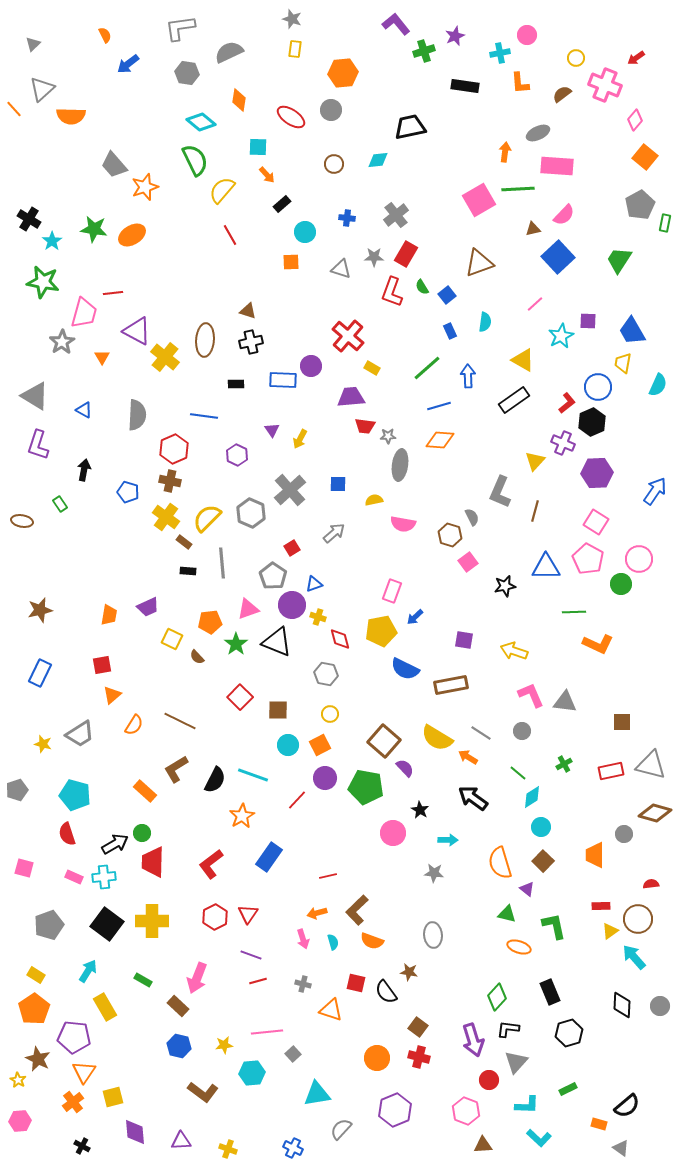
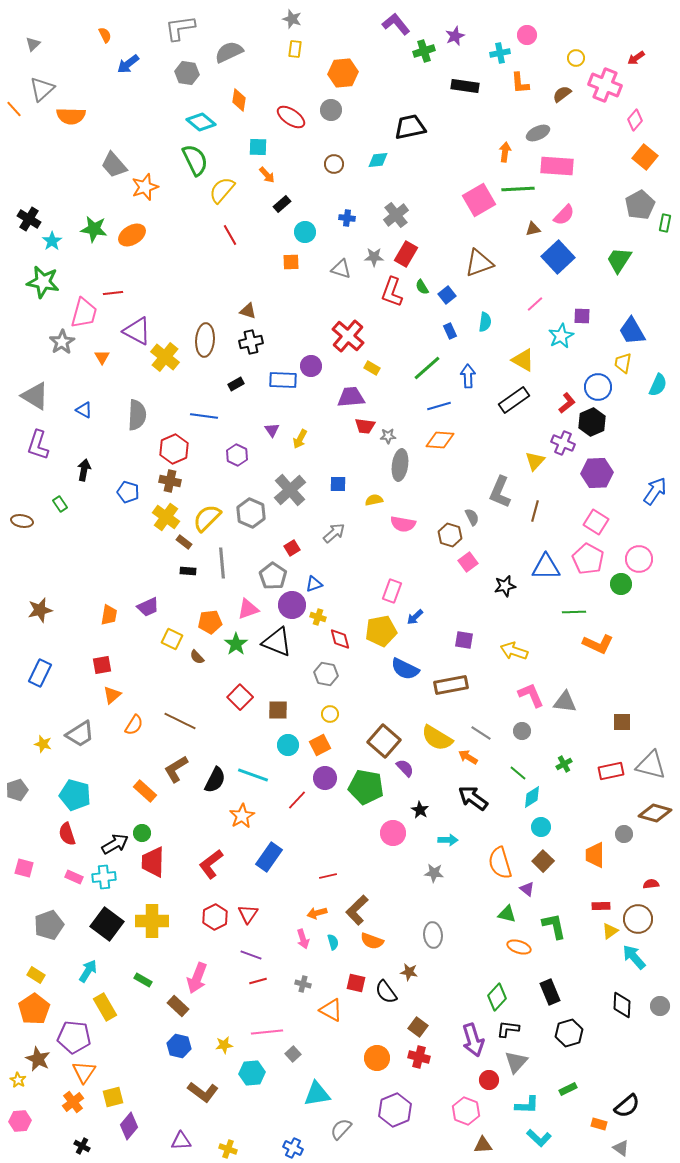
purple square at (588, 321): moved 6 px left, 5 px up
black rectangle at (236, 384): rotated 28 degrees counterclockwise
orange triangle at (331, 1010): rotated 10 degrees clockwise
purple diamond at (135, 1132): moved 6 px left, 6 px up; rotated 44 degrees clockwise
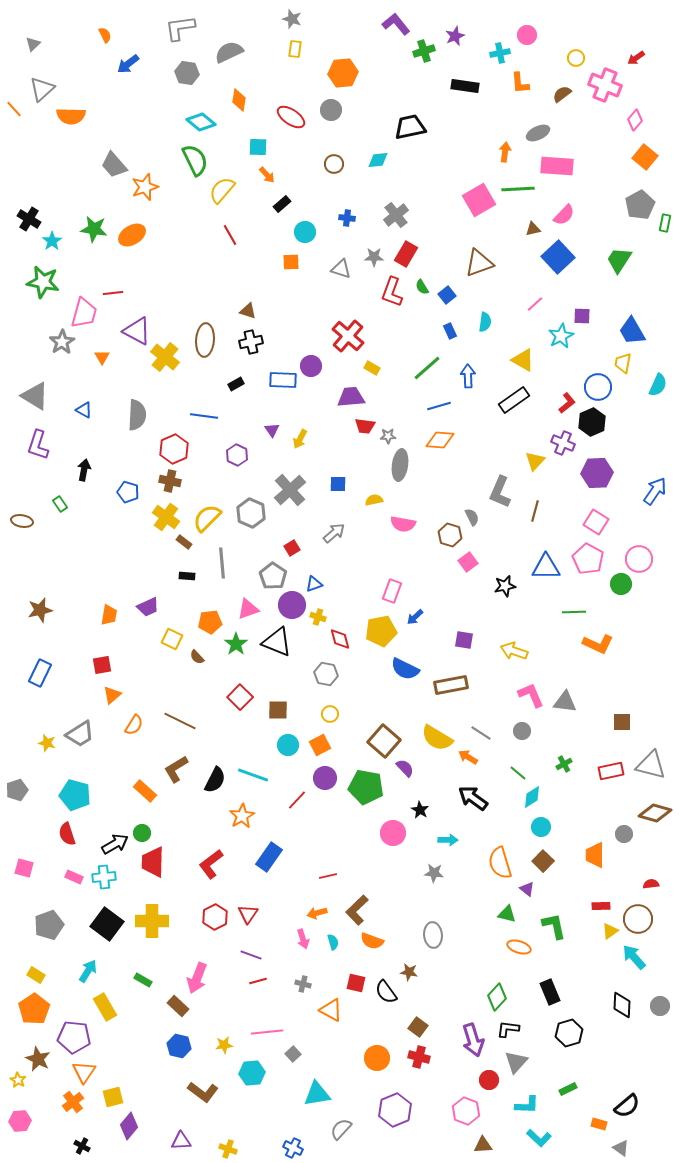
black rectangle at (188, 571): moved 1 px left, 5 px down
yellow star at (43, 744): moved 4 px right, 1 px up
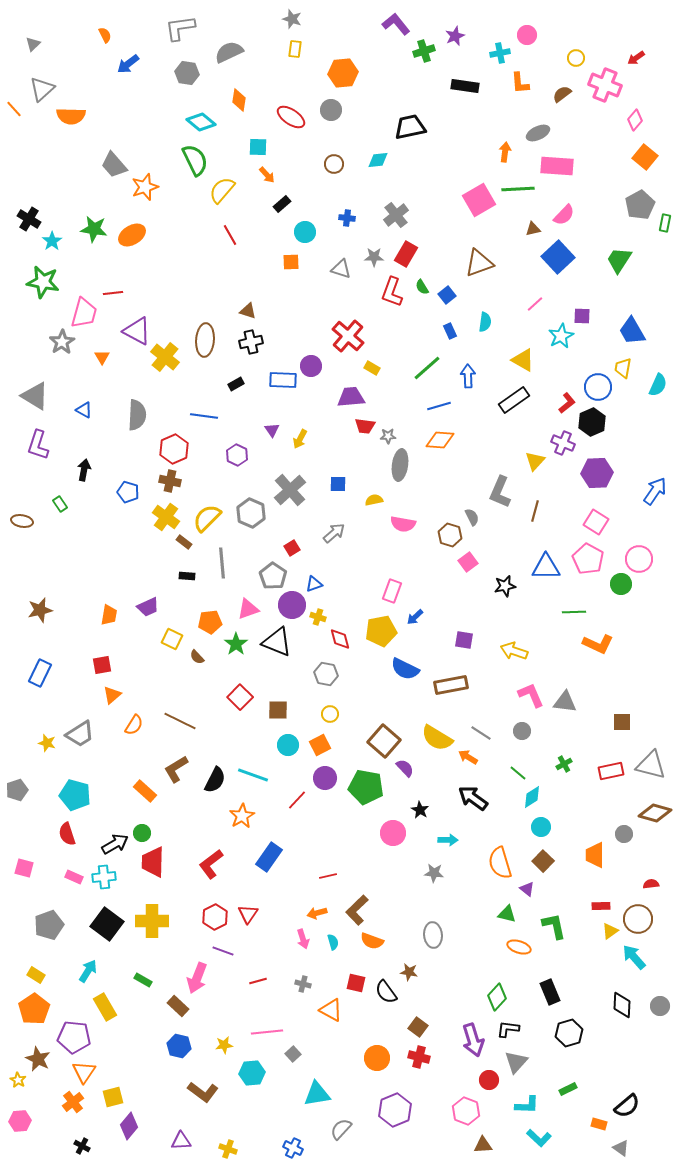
yellow trapezoid at (623, 363): moved 5 px down
purple line at (251, 955): moved 28 px left, 4 px up
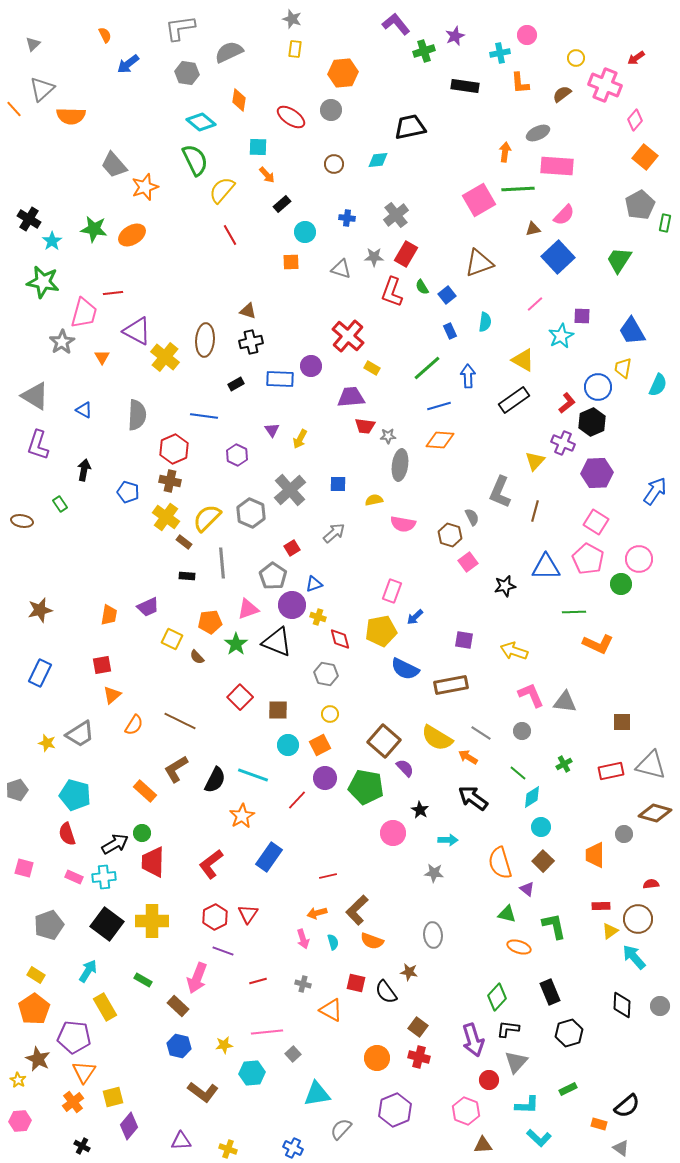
blue rectangle at (283, 380): moved 3 px left, 1 px up
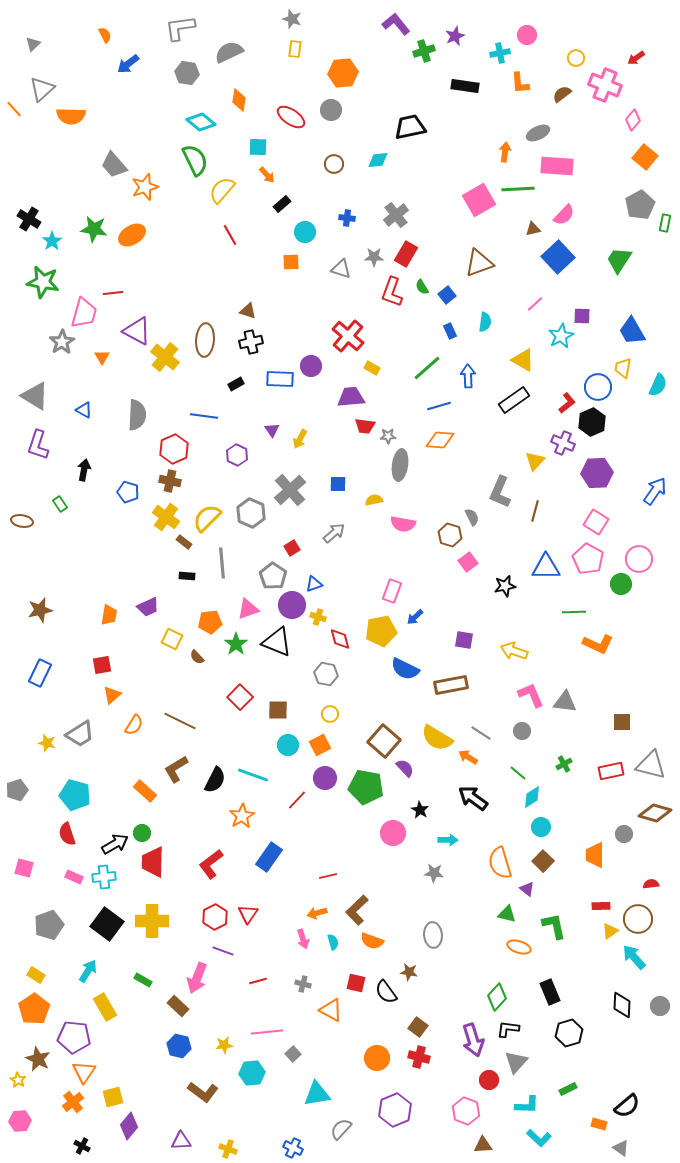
pink diamond at (635, 120): moved 2 px left
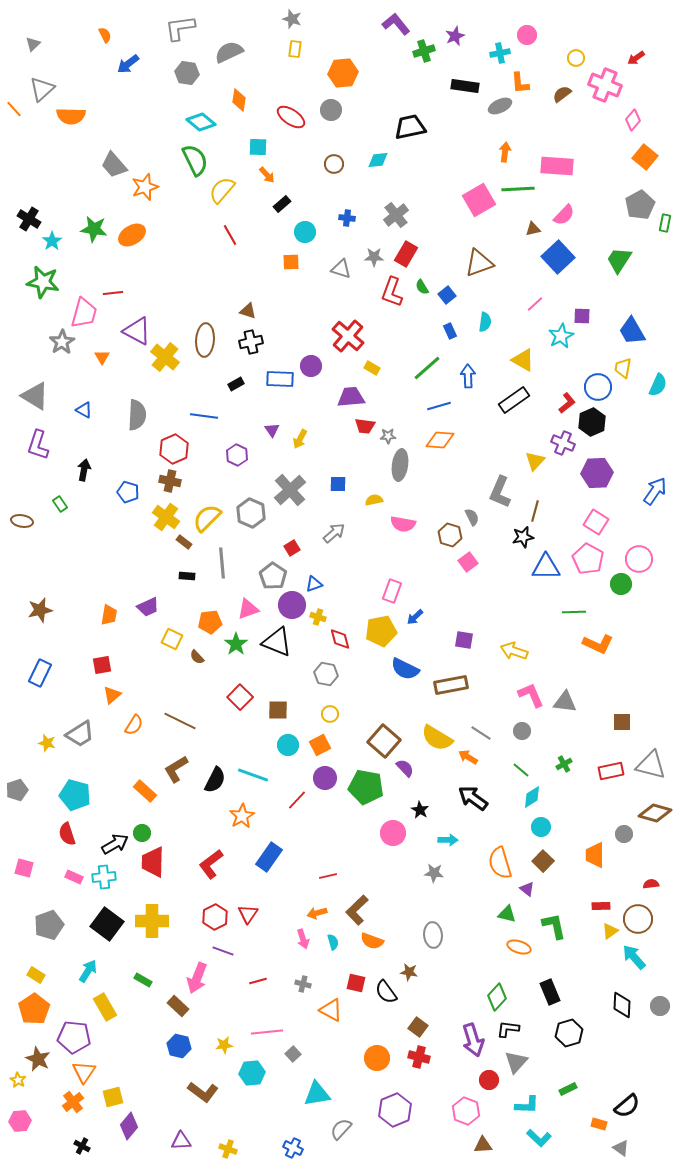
gray ellipse at (538, 133): moved 38 px left, 27 px up
black star at (505, 586): moved 18 px right, 49 px up
green line at (518, 773): moved 3 px right, 3 px up
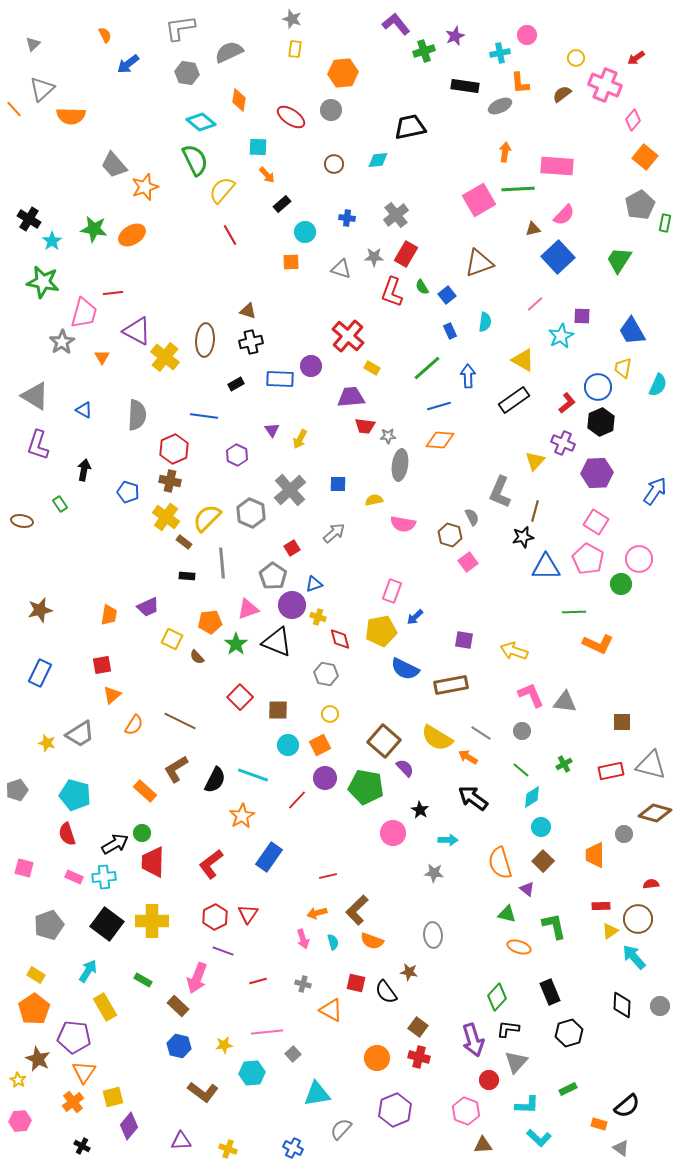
black hexagon at (592, 422): moved 9 px right
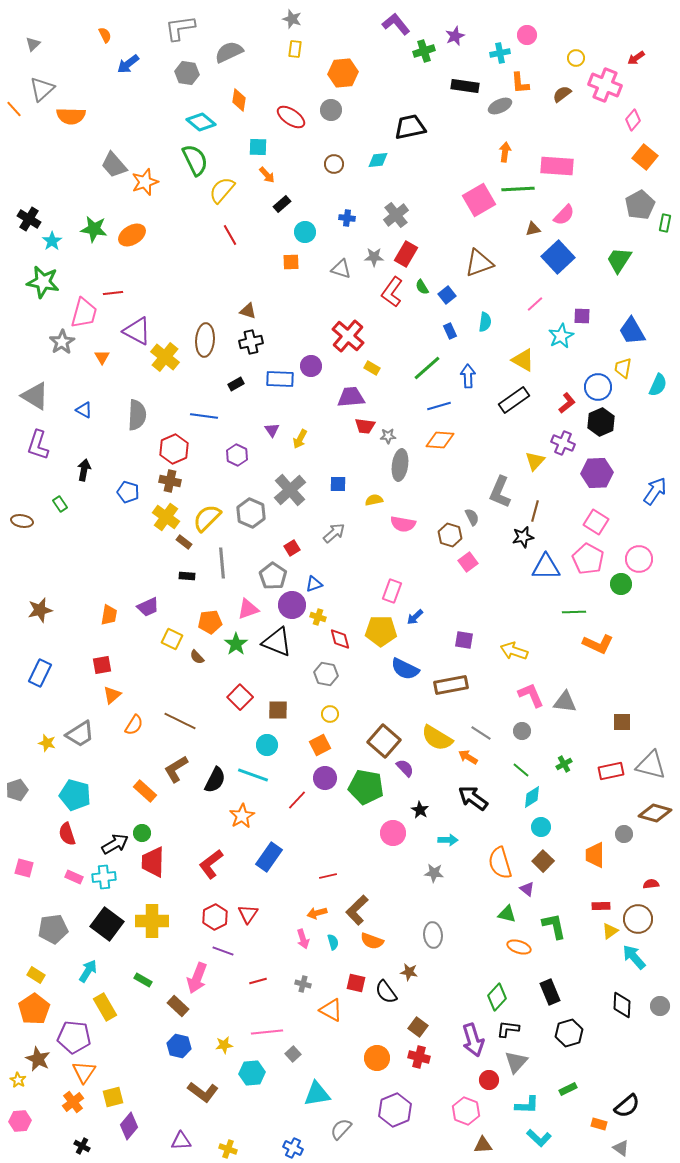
orange star at (145, 187): moved 5 px up
red L-shape at (392, 292): rotated 16 degrees clockwise
yellow pentagon at (381, 631): rotated 12 degrees clockwise
cyan circle at (288, 745): moved 21 px left
gray pentagon at (49, 925): moved 4 px right, 4 px down; rotated 12 degrees clockwise
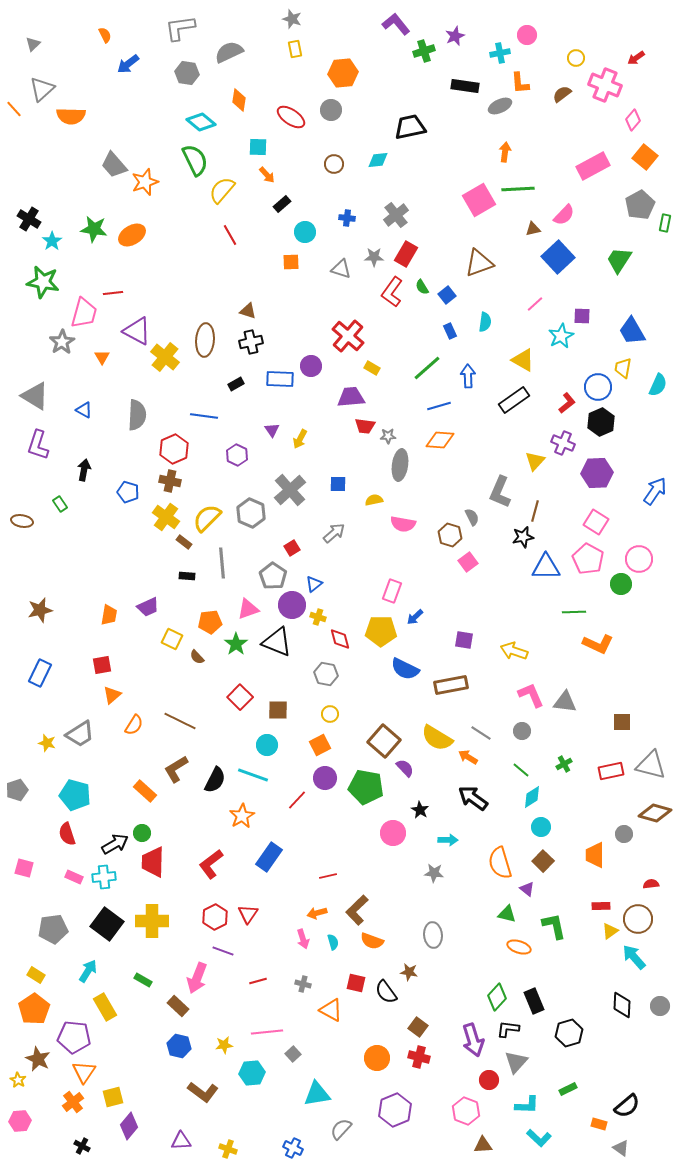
yellow rectangle at (295, 49): rotated 18 degrees counterclockwise
pink rectangle at (557, 166): moved 36 px right; rotated 32 degrees counterclockwise
blue triangle at (314, 584): rotated 18 degrees counterclockwise
black rectangle at (550, 992): moved 16 px left, 9 px down
